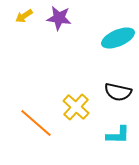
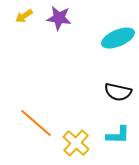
yellow cross: moved 36 px down
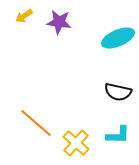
purple star: moved 4 px down
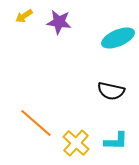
black semicircle: moved 7 px left, 1 px up
cyan L-shape: moved 2 px left, 6 px down
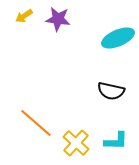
purple star: moved 1 px left, 3 px up
